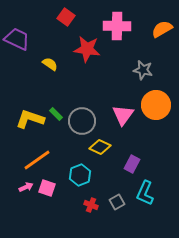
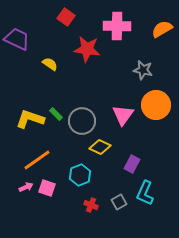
gray square: moved 2 px right
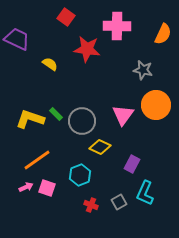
orange semicircle: moved 1 px right, 5 px down; rotated 145 degrees clockwise
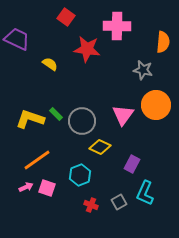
orange semicircle: moved 8 px down; rotated 20 degrees counterclockwise
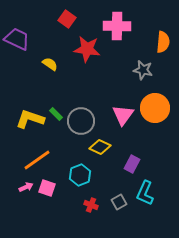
red square: moved 1 px right, 2 px down
orange circle: moved 1 px left, 3 px down
gray circle: moved 1 px left
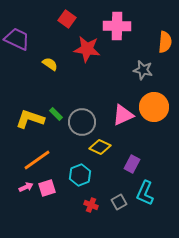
orange semicircle: moved 2 px right
orange circle: moved 1 px left, 1 px up
pink triangle: rotated 30 degrees clockwise
gray circle: moved 1 px right, 1 px down
pink square: rotated 36 degrees counterclockwise
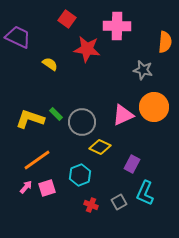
purple trapezoid: moved 1 px right, 2 px up
pink arrow: rotated 24 degrees counterclockwise
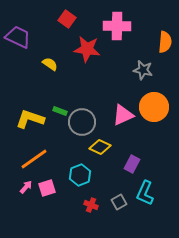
green rectangle: moved 4 px right, 3 px up; rotated 24 degrees counterclockwise
orange line: moved 3 px left, 1 px up
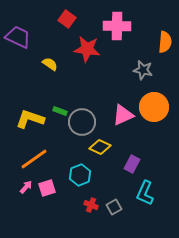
gray square: moved 5 px left, 5 px down
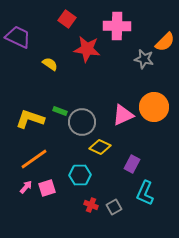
orange semicircle: rotated 40 degrees clockwise
gray star: moved 1 px right, 11 px up
cyan hexagon: rotated 20 degrees clockwise
